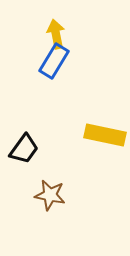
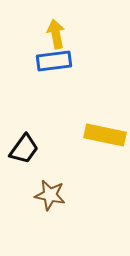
blue rectangle: rotated 52 degrees clockwise
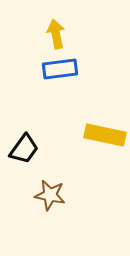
blue rectangle: moved 6 px right, 8 px down
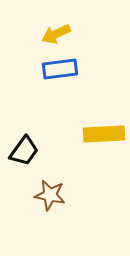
yellow arrow: rotated 104 degrees counterclockwise
yellow rectangle: moved 1 px left, 1 px up; rotated 15 degrees counterclockwise
black trapezoid: moved 2 px down
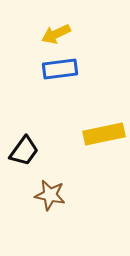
yellow rectangle: rotated 9 degrees counterclockwise
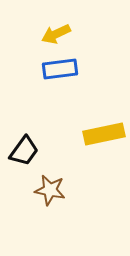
brown star: moved 5 px up
